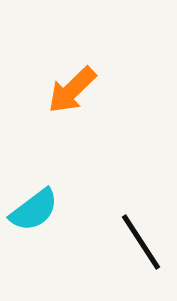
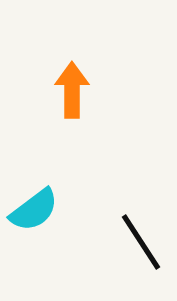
orange arrow: rotated 134 degrees clockwise
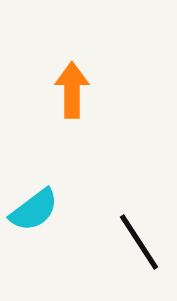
black line: moved 2 px left
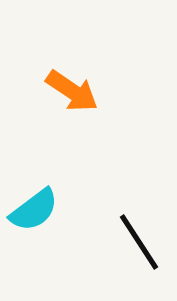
orange arrow: moved 1 px down; rotated 124 degrees clockwise
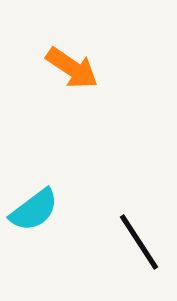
orange arrow: moved 23 px up
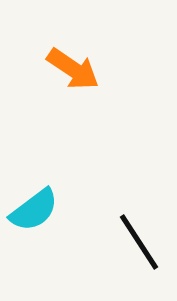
orange arrow: moved 1 px right, 1 px down
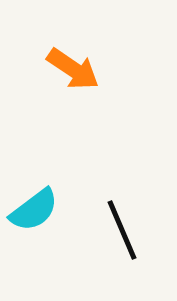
black line: moved 17 px left, 12 px up; rotated 10 degrees clockwise
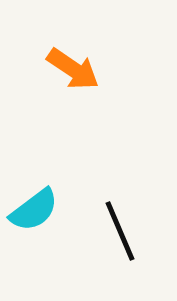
black line: moved 2 px left, 1 px down
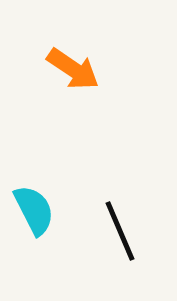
cyan semicircle: rotated 80 degrees counterclockwise
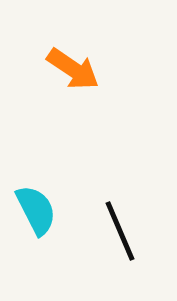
cyan semicircle: moved 2 px right
